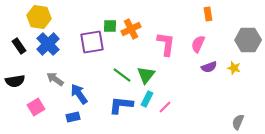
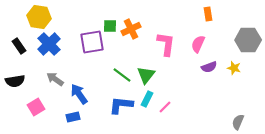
blue cross: moved 1 px right
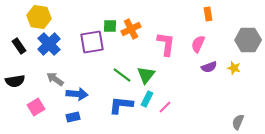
blue arrow: moved 2 px left; rotated 130 degrees clockwise
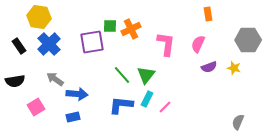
green line: rotated 12 degrees clockwise
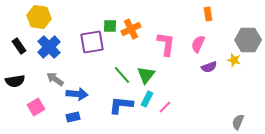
blue cross: moved 3 px down
yellow star: moved 8 px up
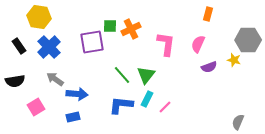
orange rectangle: rotated 24 degrees clockwise
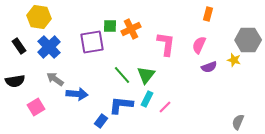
pink semicircle: moved 1 px right, 1 px down
blue rectangle: moved 28 px right, 4 px down; rotated 40 degrees counterclockwise
